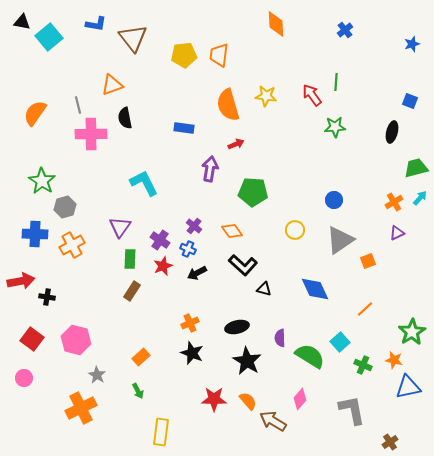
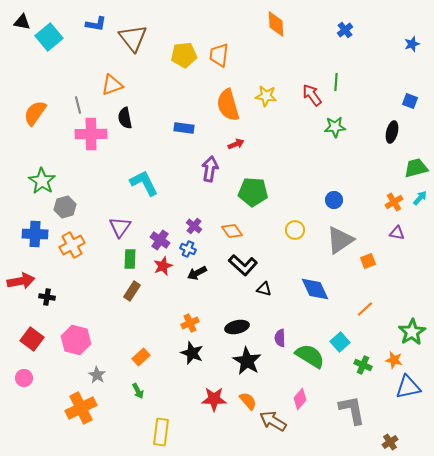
purple triangle at (397, 233): rotated 35 degrees clockwise
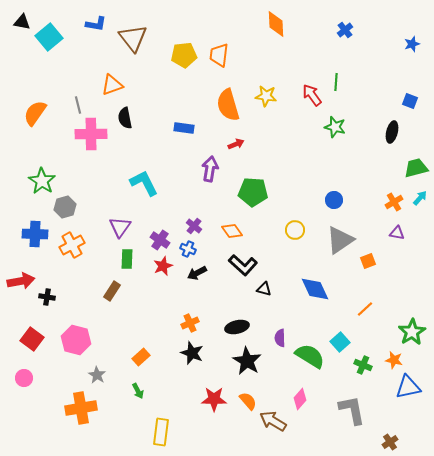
green star at (335, 127): rotated 20 degrees clockwise
green rectangle at (130, 259): moved 3 px left
brown rectangle at (132, 291): moved 20 px left
orange cross at (81, 408): rotated 16 degrees clockwise
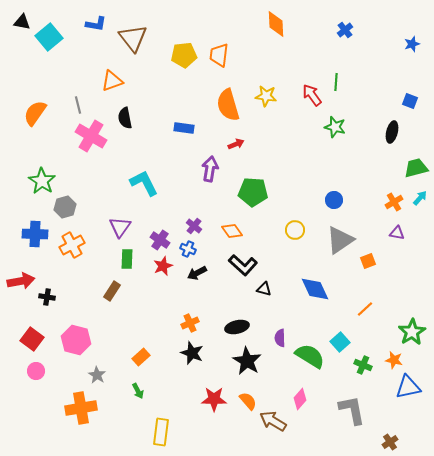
orange triangle at (112, 85): moved 4 px up
pink cross at (91, 134): moved 2 px down; rotated 32 degrees clockwise
pink circle at (24, 378): moved 12 px right, 7 px up
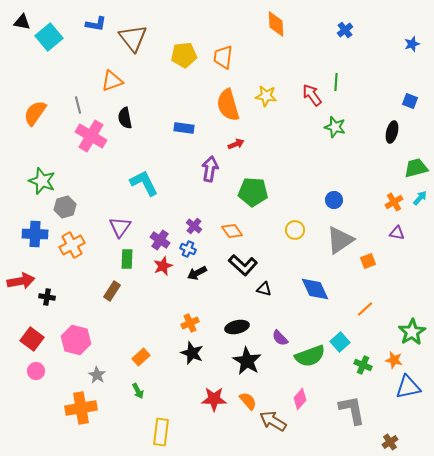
orange trapezoid at (219, 55): moved 4 px right, 2 px down
green star at (42, 181): rotated 12 degrees counterclockwise
purple semicircle at (280, 338): rotated 42 degrees counterclockwise
green semicircle at (310, 356): rotated 128 degrees clockwise
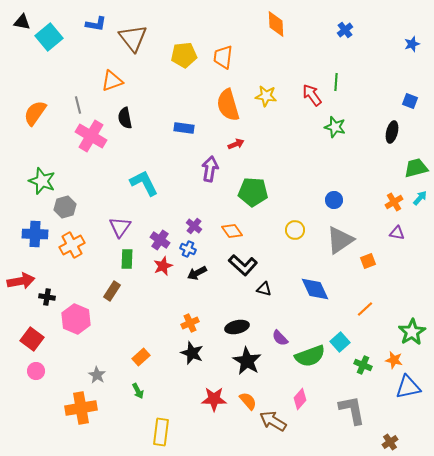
pink hexagon at (76, 340): moved 21 px up; rotated 8 degrees clockwise
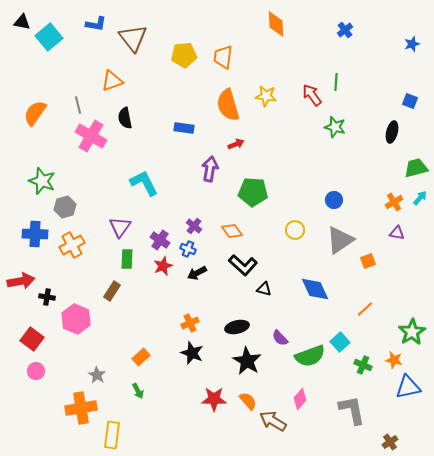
yellow rectangle at (161, 432): moved 49 px left, 3 px down
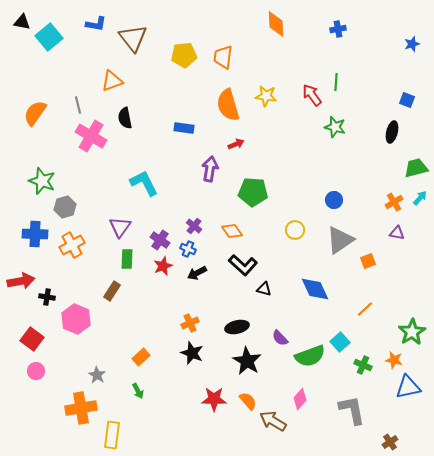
blue cross at (345, 30): moved 7 px left, 1 px up; rotated 28 degrees clockwise
blue square at (410, 101): moved 3 px left, 1 px up
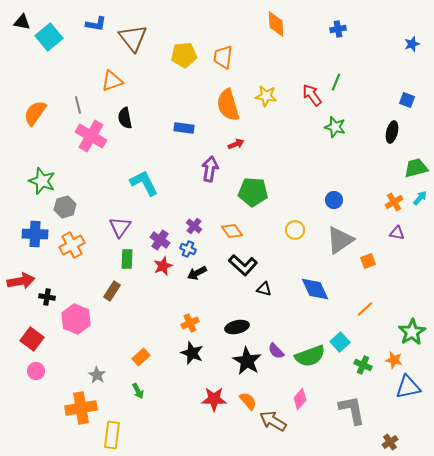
green line at (336, 82): rotated 18 degrees clockwise
purple semicircle at (280, 338): moved 4 px left, 13 px down
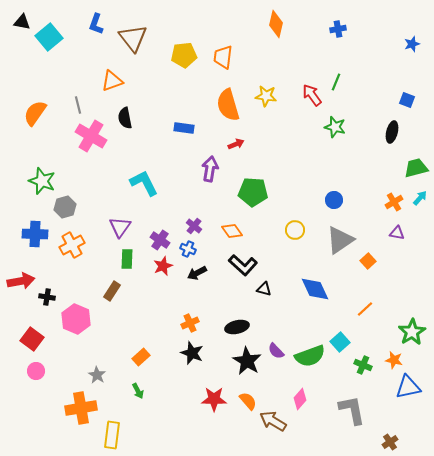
blue L-shape at (96, 24): rotated 100 degrees clockwise
orange diamond at (276, 24): rotated 16 degrees clockwise
orange square at (368, 261): rotated 21 degrees counterclockwise
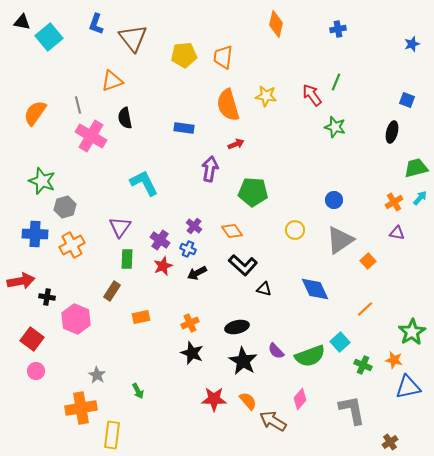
orange rectangle at (141, 357): moved 40 px up; rotated 30 degrees clockwise
black star at (247, 361): moved 4 px left
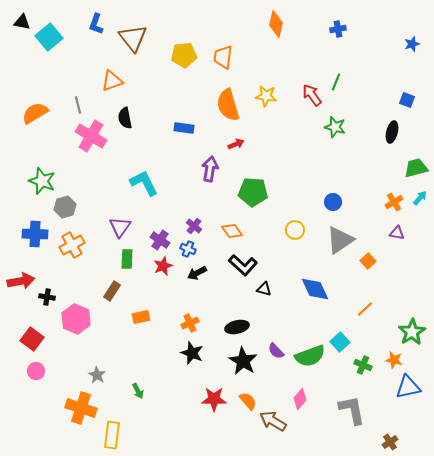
orange semicircle at (35, 113): rotated 24 degrees clockwise
blue circle at (334, 200): moved 1 px left, 2 px down
orange cross at (81, 408): rotated 28 degrees clockwise
